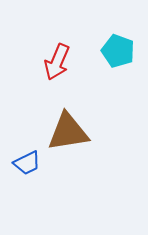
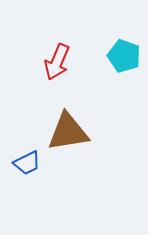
cyan pentagon: moved 6 px right, 5 px down
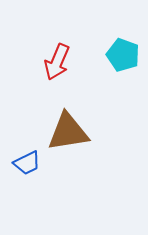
cyan pentagon: moved 1 px left, 1 px up
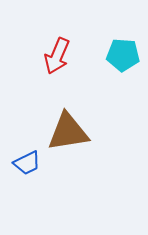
cyan pentagon: rotated 16 degrees counterclockwise
red arrow: moved 6 px up
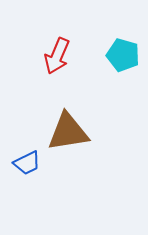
cyan pentagon: rotated 12 degrees clockwise
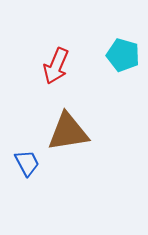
red arrow: moved 1 px left, 10 px down
blue trapezoid: rotated 92 degrees counterclockwise
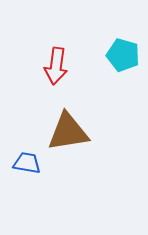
red arrow: rotated 15 degrees counterclockwise
blue trapezoid: rotated 52 degrees counterclockwise
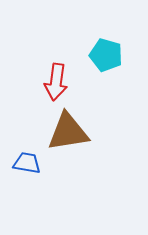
cyan pentagon: moved 17 px left
red arrow: moved 16 px down
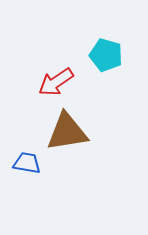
red arrow: rotated 48 degrees clockwise
brown triangle: moved 1 px left
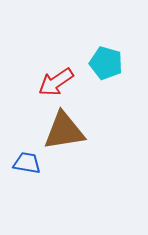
cyan pentagon: moved 8 px down
brown triangle: moved 3 px left, 1 px up
